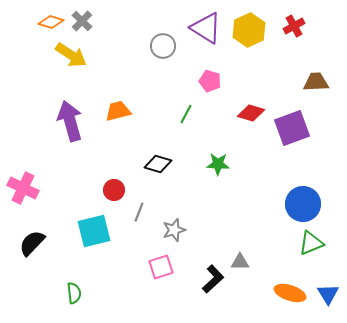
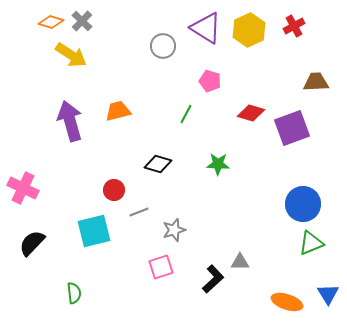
gray line: rotated 48 degrees clockwise
orange ellipse: moved 3 px left, 9 px down
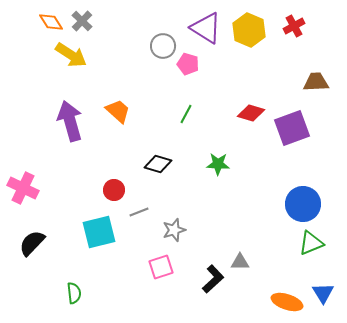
orange diamond: rotated 40 degrees clockwise
yellow hexagon: rotated 12 degrees counterclockwise
pink pentagon: moved 22 px left, 17 px up
orange trapezoid: rotated 56 degrees clockwise
cyan square: moved 5 px right, 1 px down
blue triangle: moved 5 px left, 1 px up
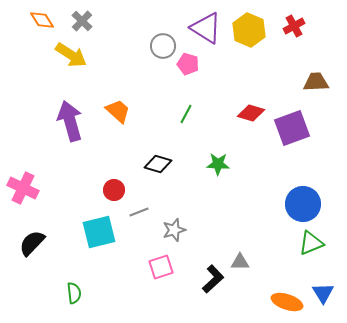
orange diamond: moved 9 px left, 2 px up
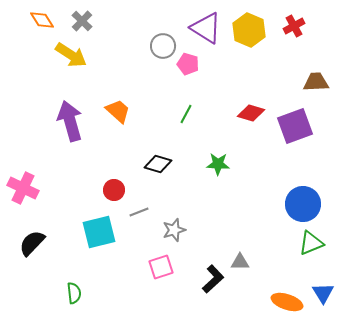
purple square: moved 3 px right, 2 px up
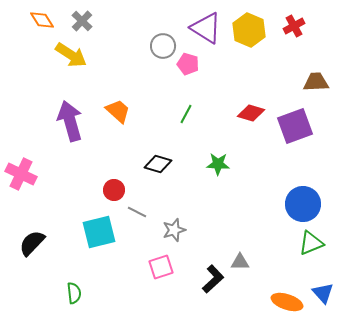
pink cross: moved 2 px left, 14 px up
gray line: moved 2 px left; rotated 48 degrees clockwise
blue triangle: rotated 10 degrees counterclockwise
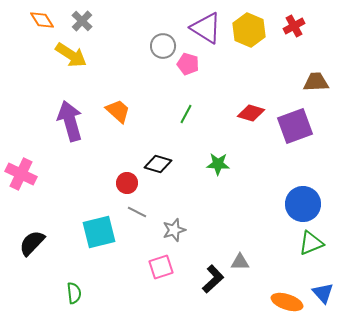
red circle: moved 13 px right, 7 px up
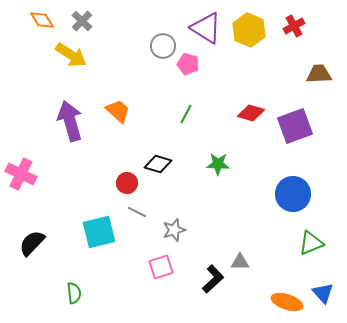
brown trapezoid: moved 3 px right, 8 px up
blue circle: moved 10 px left, 10 px up
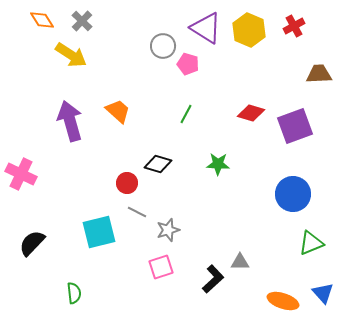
gray star: moved 6 px left
orange ellipse: moved 4 px left, 1 px up
